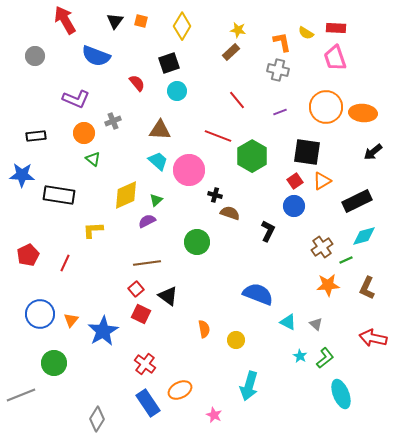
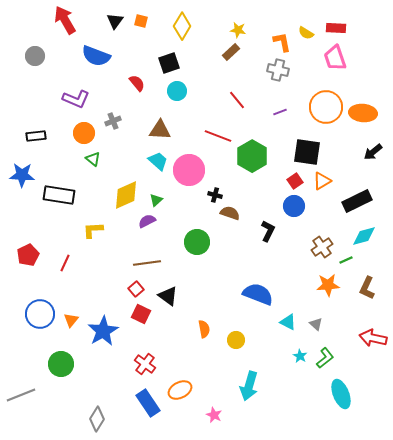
green circle at (54, 363): moved 7 px right, 1 px down
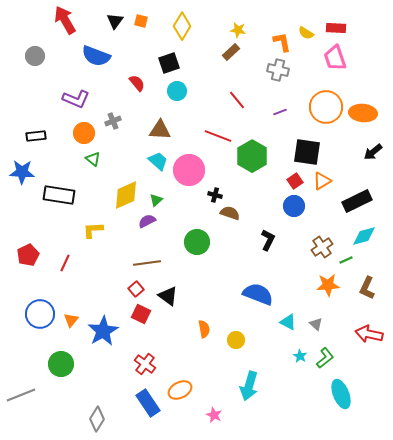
blue star at (22, 175): moved 3 px up
black L-shape at (268, 231): moved 9 px down
red arrow at (373, 338): moved 4 px left, 4 px up
